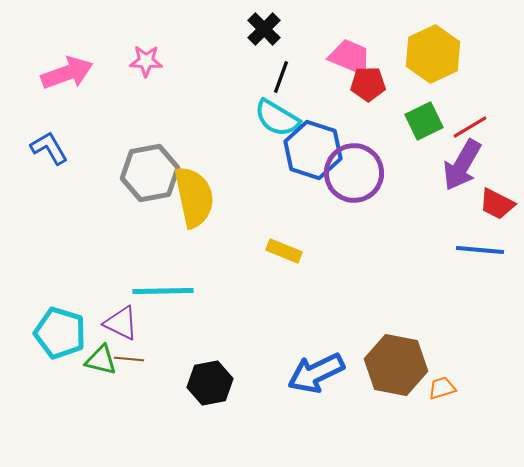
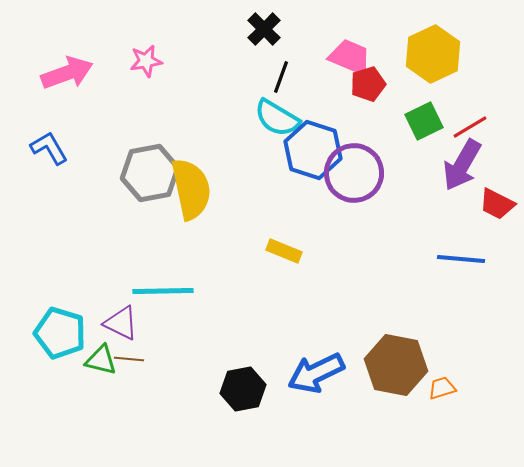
pink star: rotated 12 degrees counterclockwise
red pentagon: rotated 16 degrees counterclockwise
yellow semicircle: moved 3 px left, 8 px up
blue line: moved 19 px left, 9 px down
black hexagon: moved 33 px right, 6 px down
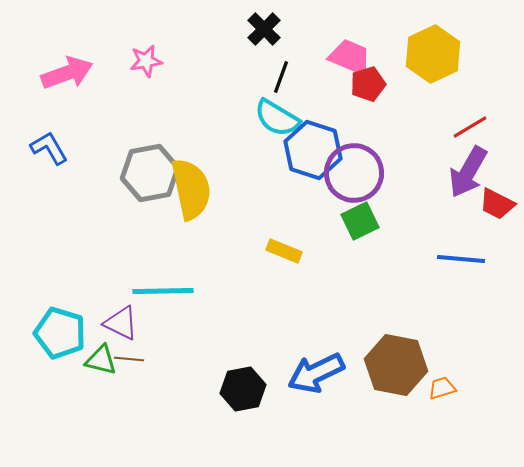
green square: moved 64 px left, 100 px down
purple arrow: moved 6 px right, 7 px down
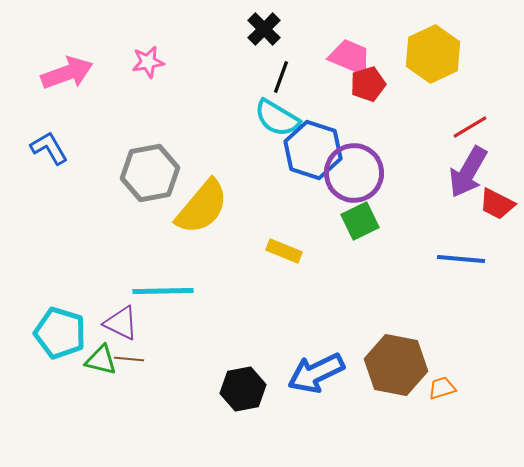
pink star: moved 2 px right, 1 px down
yellow semicircle: moved 11 px right, 18 px down; rotated 52 degrees clockwise
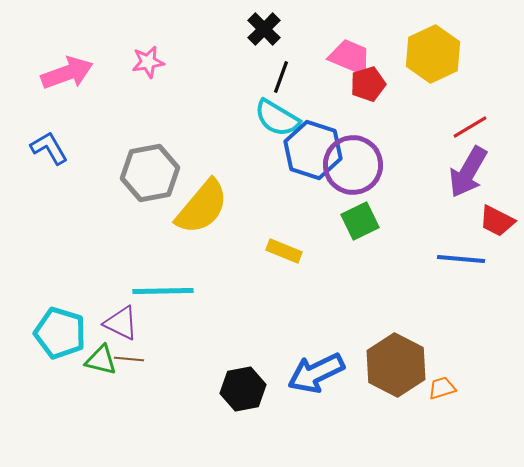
purple circle: moved 1 px left, 8 px up
red trapezoid: moved 17 px down
brown hexagon: rotated 16 degrees clockwise
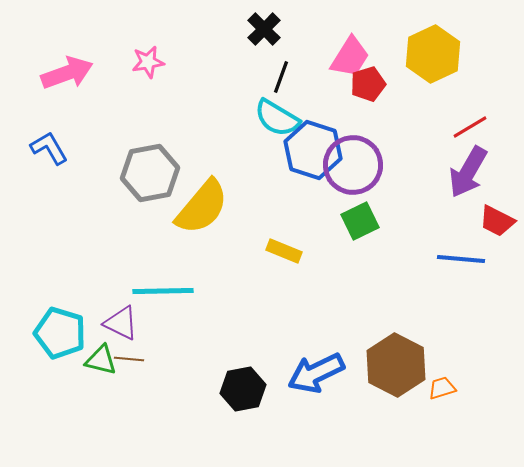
pink trapezoid: rotated 99 degrees clockwise
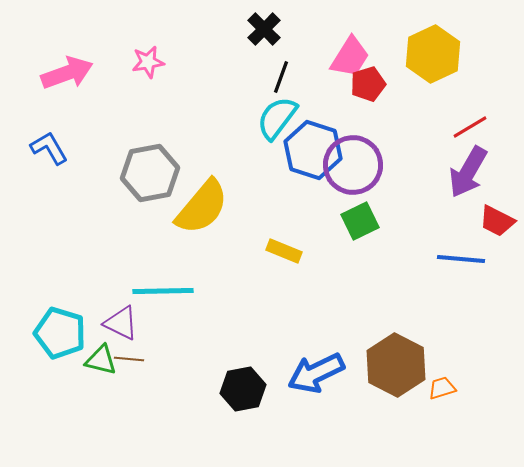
cyan semicircle: rotated 96 degrees clockwise
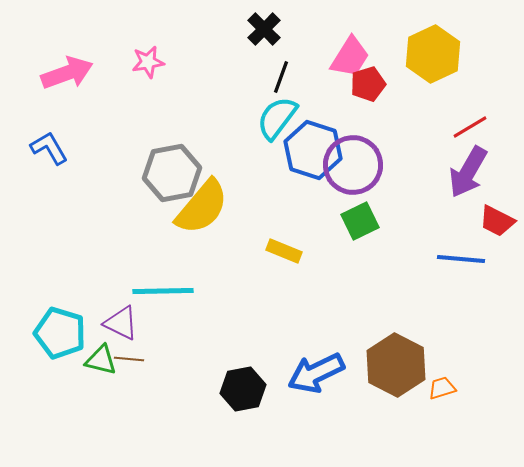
gray hexagon: moved 22 px right
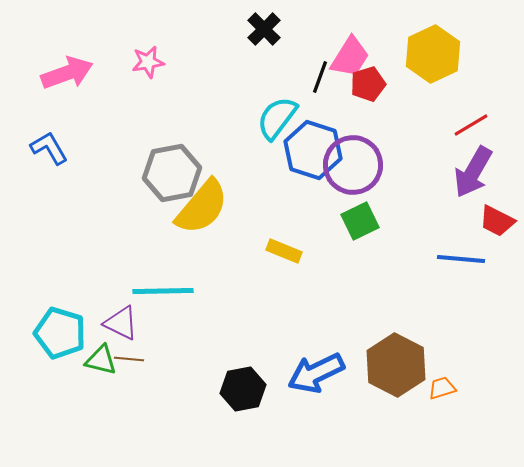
black line: moved 39 px right
red line: moved 1 px right, 2 px up
purple arrow: moved 5 px right
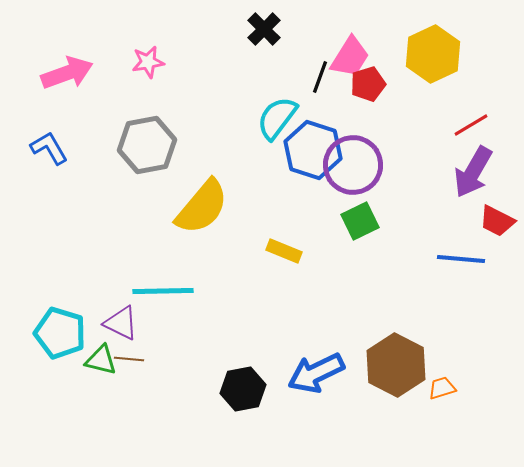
gray hexagon: moved 25 px left, 28 px up
